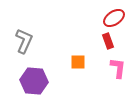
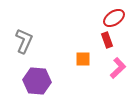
red rectangle: moved 1 px left, 1 px up
orange square: moved 5 px right, 3 px up
pink L-shape: rotated 40 degrees clockwise
purple hexagon: moved 3 px right
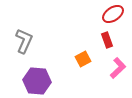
red ellipse: moved 1 px left, 4 px up
orange square: rotated 28 degrees counterclockwise
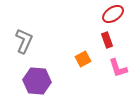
pink L-shape: rotated 115 degrees clockwise
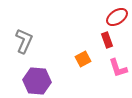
red ellipse: moved 4 px right, 3 px down
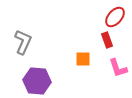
red ellipse: moved 2 px left; rotated 15 degrees counterclockwise
gray L-shape: moved 1 px left, 1 px down
orange square: rotated 28 degrees clockwise
